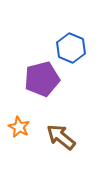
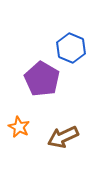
purple pentagon: rotated 28 degrees counterclockwise
brown arrow: moved 2 px right; rotated 64 degrees counterclockwise
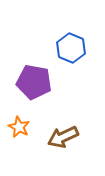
purple pentagon: moved 8 px left, 3 px down; rotated 20 degrees counterclockwise
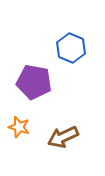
orange star: rotated 10 degrees counterclockwise
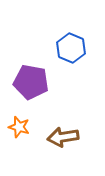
purple pentagon: moved 3 px left
brown arrow: rotated 16 degrees clockwise
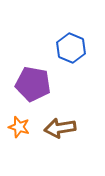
purple pentagon: moved 2 px right, 2 px down
brown arrow: moved 3 px left, 9 px up
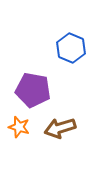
purple pentagon: moved 6 px down
brown arrow: rotated 8 degrees counterclockwise
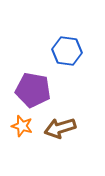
blue hexagon: moved 4 px left, 3 px down; rotated 16 degrees counterclockwise
orange star: moved 3 px right, 1 px up
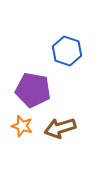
blue hexagon: rotated 12 degrees clockwise
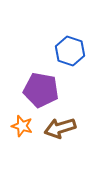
blue hexagon: moved 3 px right
purple pentagon: moved 8 px right
